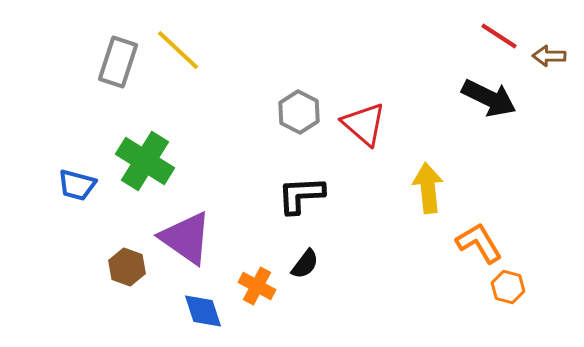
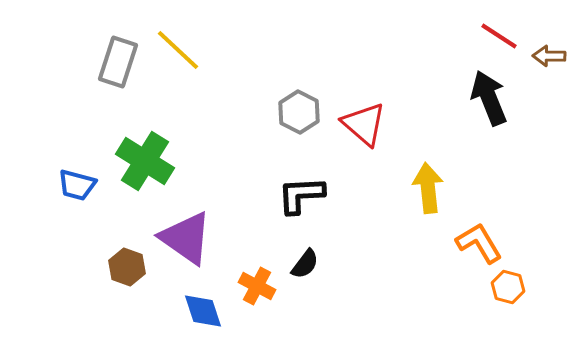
black arrow: rotated 138 degrees counterclockwise
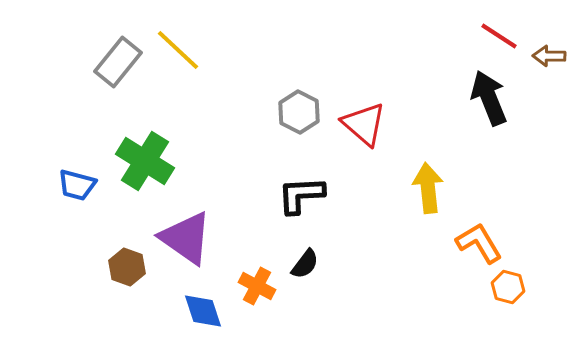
gray rectangle: rotated 21 degrees clockwise
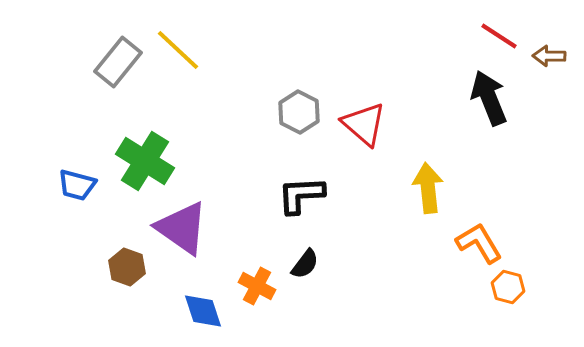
purple triangle: moved 4 px left, 10 px up
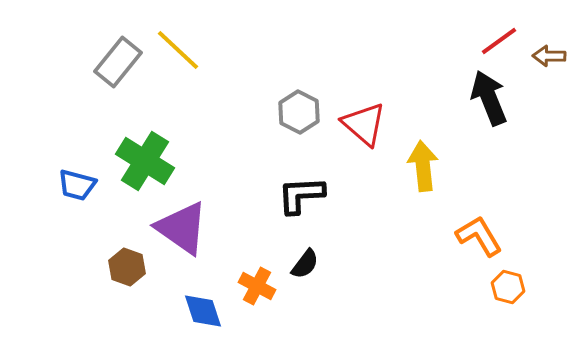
red line: moved 5 px down; rotated 69 degrees counterclockwise
yellow arrow: moved 5 px left, 22 px up
orange L-shape: moved 7 px up
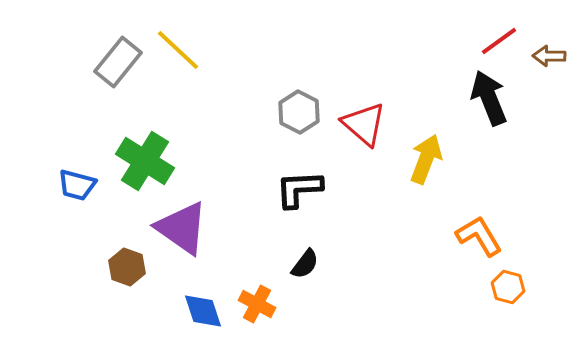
yellow arrow: moved 3 px right, 7 px up; rotated 27 degrees clockwise
black L-shape: moved 2 px left, 6 px up
orange cross: moved 18 px down
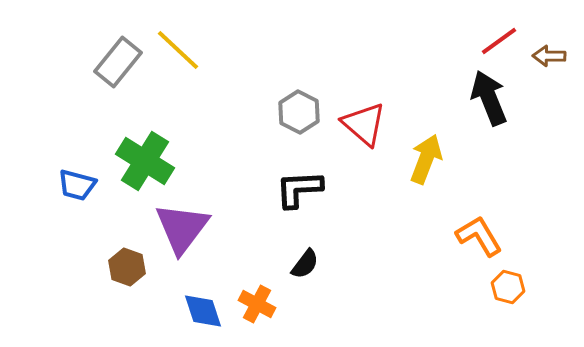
purple triangle: rotated 32 degrees clockwise
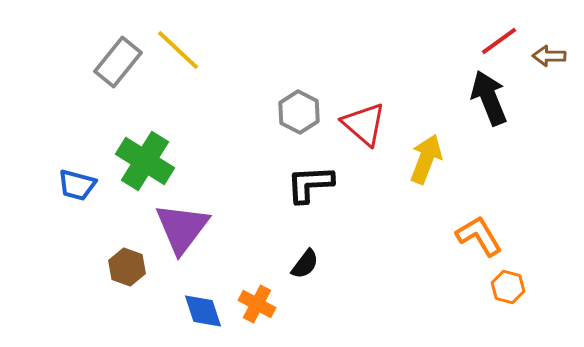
black L-shape: moved 11 px right, 5 px up
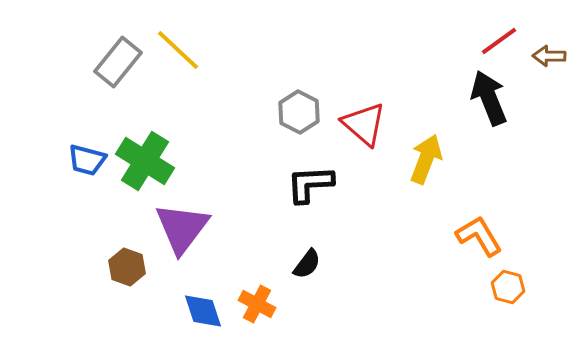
blue trapezoid: moved 10 px right, 25 px up
black semicircle: moved 2 px right
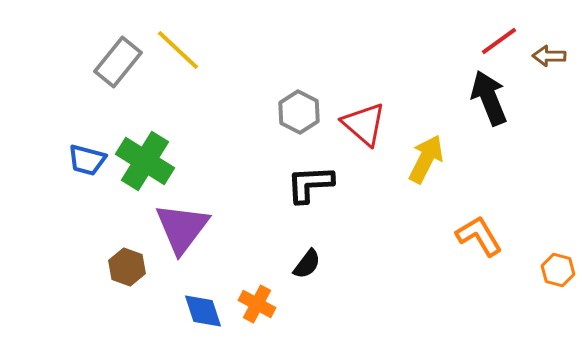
yellow arrow: rotated 6 degrees clockwise
orange hexagon: moved 50 px right, 17 px up
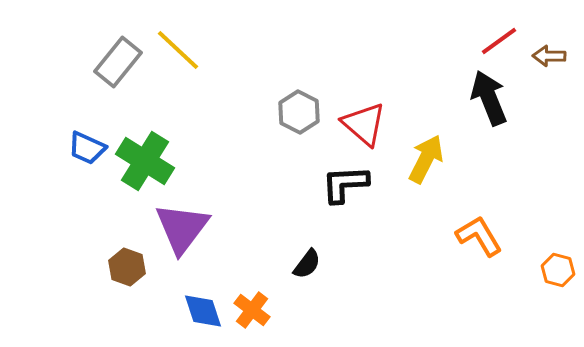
blue trapezoid: moved 12 px up; rotated 9 degrees clockwise
black L-shape: moved 35 px right
orange cross: moved 5 px left, 6 px down; rotated 9 degrees clockwise
